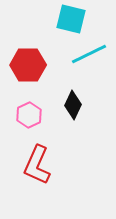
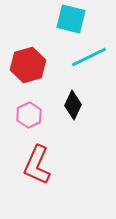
cyan line: moved 3 px down
red hexagon: rotated 16 degrees counterclockwise
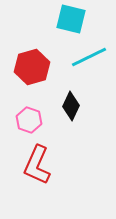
red hexagon: moved 4 px right, 2 px down
black diamond: moved 2 px left, 1 px down
pink hexagon: moved 5 px down; rotated 15 degrees counterclockwise
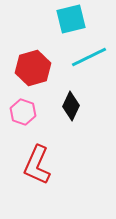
cyan square: rotated 28 degrees counterclockwise
red hexagon: moved 1 px right, 1 px down
pink hexagon: moved 6 px left, 8 px up
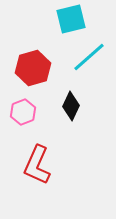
cyan line: rotated 15 degrees counterclockwise
pink hexagon: rotated 20 degrees clockwise
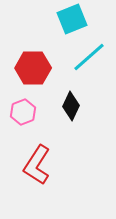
cyan square: moved 1 px right; rotated 8 degrees counterclockwise
red hexagon: rotated 16 degrees clockwise
red L-shape: rotated 9 degrees clockwise
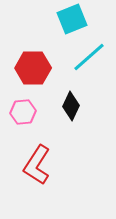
pink hexagon: rotated 15 degrees clockwise
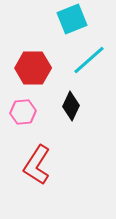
cyan line: moved 3 px down
